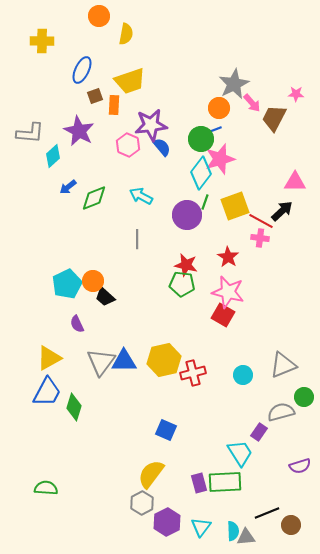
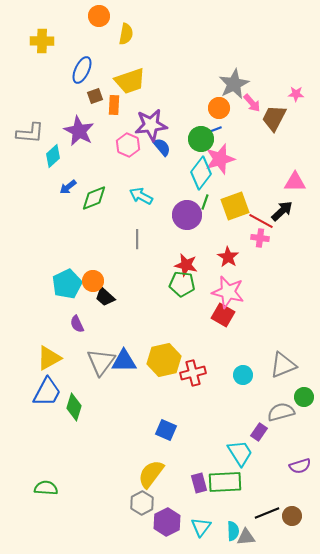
brown circle at (291, 525): moved 1 px right, 9 px up
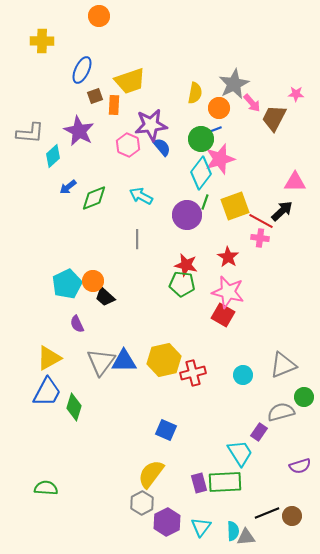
yellow semicircle at (126, 34): moved 69 px right, 59 px down
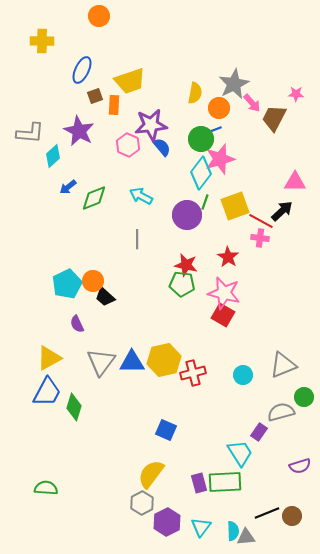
pink star at (228, 292): moved 4 px left, 1 px down
blue triangle at (124, 361): moved 8 px right, 1 px down
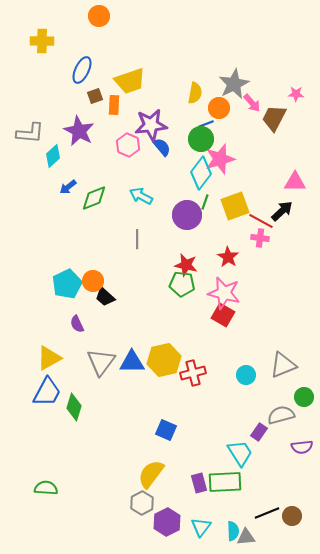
blue line at (214, 130): moved 8 px left, 6 px up
cyan circle at (243, 375): moved 3 px right
gray semicircle at (281, 412): moved 3 px down
purple semicircle at (300, 466): moved 2 px right, 19 px up; rotated 10 degrees clockwise
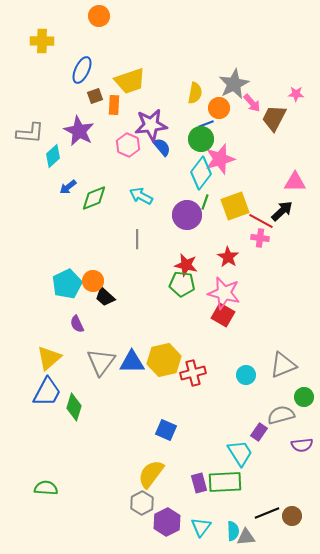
yellow triangle at (49, 358): rotated 12 degrees counterclockwise
purple semicircle at (302, 447): moved 2 px up
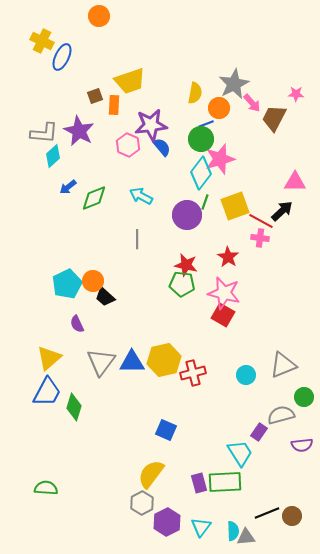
yellow cross at (42, 41): rotated 25 degrees clockwise
blue ellipse at (82, 70): moved 20 px left, 13 px up
gray L-shape at (30, 133): moved 14 px right
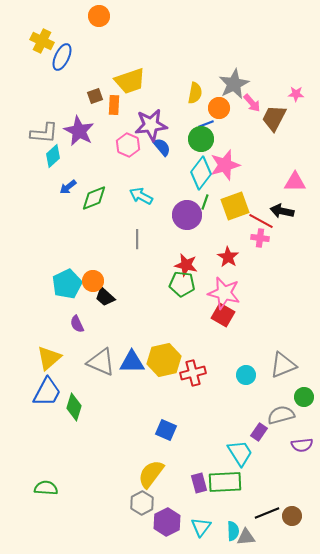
pink star at (220, 159): moved 5 px right, 6 px down
black arrow at (282, 211): rotated 125 degrees counterclockwise
gray triangle at (101, 362): rotated 44 degrees counterclockwise
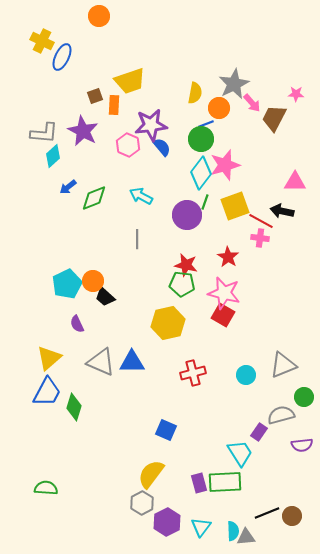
purple star at (79, 131): moved 4 px right
yellow hexagon at (164, 360): moved 4 px right, 37 px up
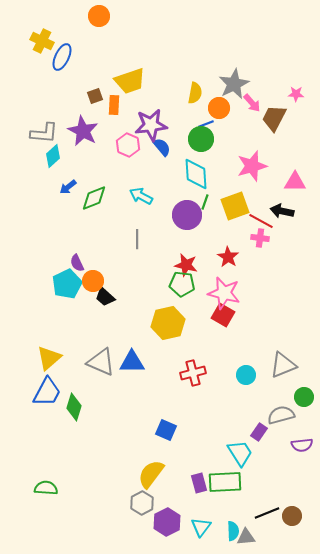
pink star at (225, 165): moved 27 px right, 1 px down
cyan diamond at (201, 173): moved 5 px left, 1 px down; rotated 40 degrees counterclockwise
purple semicircle at (77, 324): moved 61 px up
